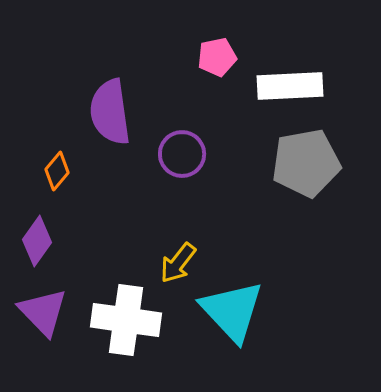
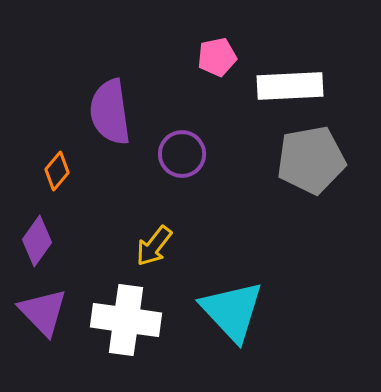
gray pentagon: moved 5 px right, 3 px up
yellow arrow: moved 24 px left, 17 px up
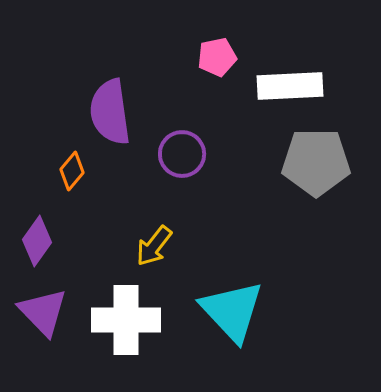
gray pentagon: moved 5 px right, 2 px down; rotated 10 degrees clockwise
orange diamond: moved 15 px right
white cross: rotated 8 degrees counterclockwise
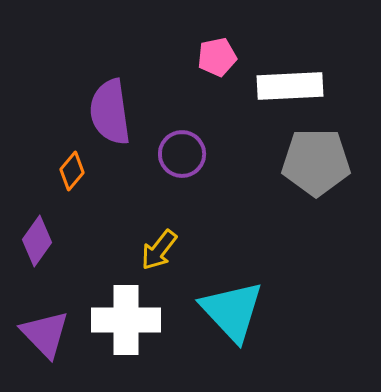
yellow arrow: moved 5 px right, 4 px down
purple triangle: moved 2 px right, 22 px down
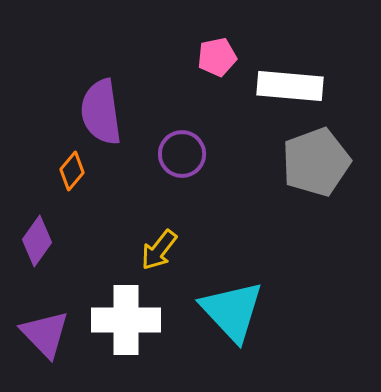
white rectangle: rotated 8 degrees clockwise
purple semicircle: moved 9 px left
gray pentagon: rotated 20 degrees counterclockwise
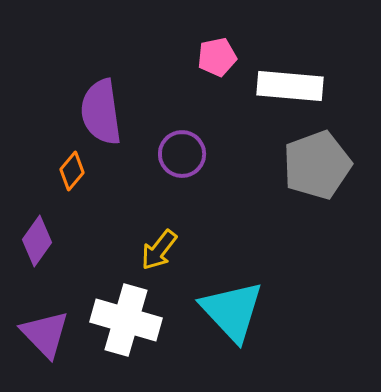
gray pentagon: moved 1 px right, 3 px down
white cross: rotated 16 degrees clockwise
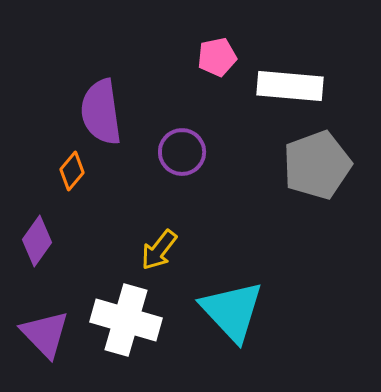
purple circle: moved 2 px up
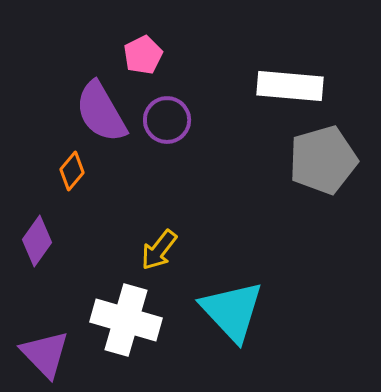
pink pentagon: moved 74 px left, 2 px up; rotated 15 degrees counterclockwise
purple semicircle: rotated 22 degrees counterclockwise
purple circle: moved 15 px left, 32 px up
gray pentagon: moved 6 px right, 5 px up; rotated 4 degrees clockwise
purple triangle: moved 20 px down
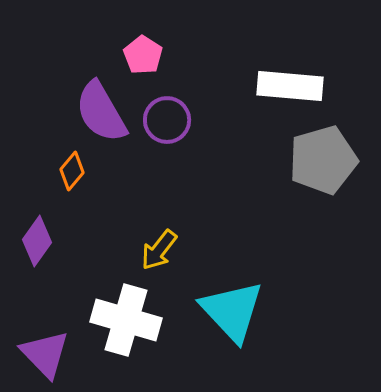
pink pentagon: rotated 12 degrees counterclockwise
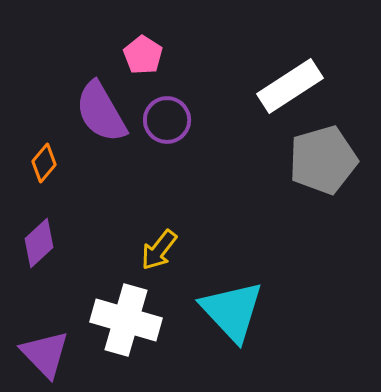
white rectangle: rotated 38 degrees counterclockwise
orange diamond: moved 28 px left, 8 px up
purple diamond: moved 2 px right, 2 px down; rotated 12 degrees clockwise
